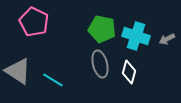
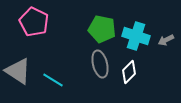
gray arrow: moved 1 px left, 1 px down
white diamond: rotated 30 degrees clockwise
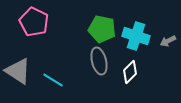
gray arrow: moved 2 px right, 1 px down
gray ellipse: moved 1 px left, 3 px up
white diamond: moved 1 px right
